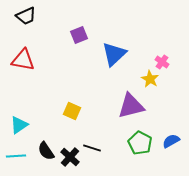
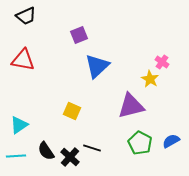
blue triangle: moved 17 px left, 12 px down
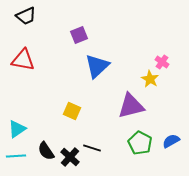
cyan triangle: moved 2 px left, 4 px down
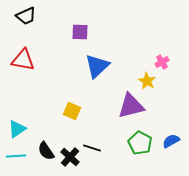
purple square: moved 1 px right, 3 px up; rotated 24 degrees clockwise
pink cross: rotated 24 degrees clockwise
yellow star: moved 3 px left, 2 px down
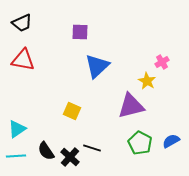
black trapezoid: moved 4 px left, 7 px down
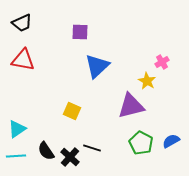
green pentagon: moved 1 px right
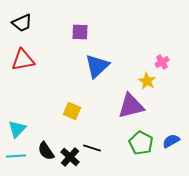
red triangle: rotated 20 degrees counterclockwise
cyan triangle: rotated 12 degrees counterclockwise
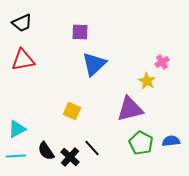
blue triangle: moved 3 px left, 2 px up
purple triangle: moved 1 px left, 3 px down
cyan triangle: rotated 18 degrees clockwise
blue semicircle: rotated 24 degrees clockwise
black line: rotated 30 degrees clockwise
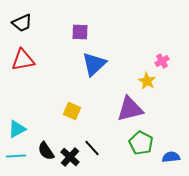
pink cross: moved 1 px up
blue semicircle: moved 16 px down
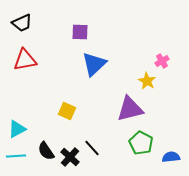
red triangle: moved 2 px right
yellow square: moved 5 px left
